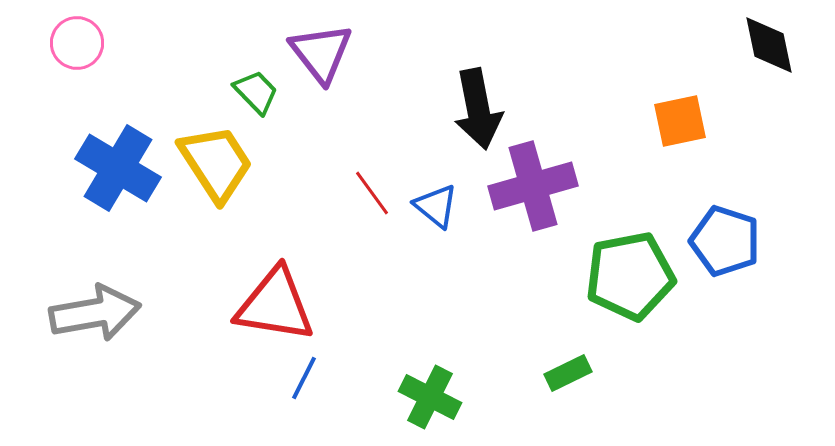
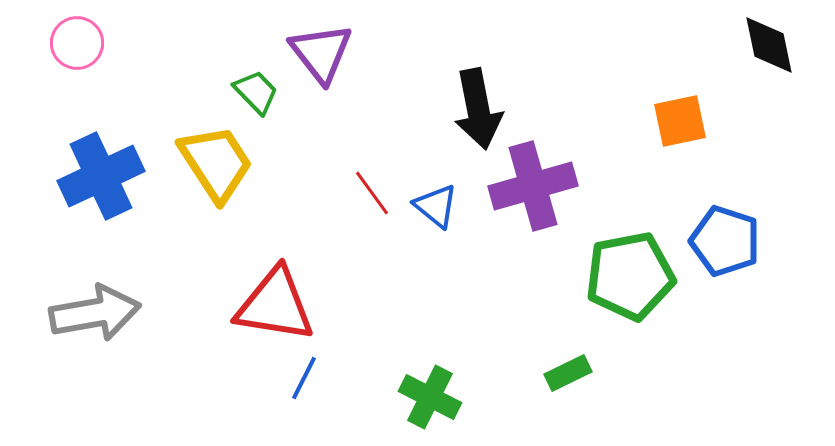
blue cross: moved 17 px left, 8 px down; rotated 34 degrees clockwise
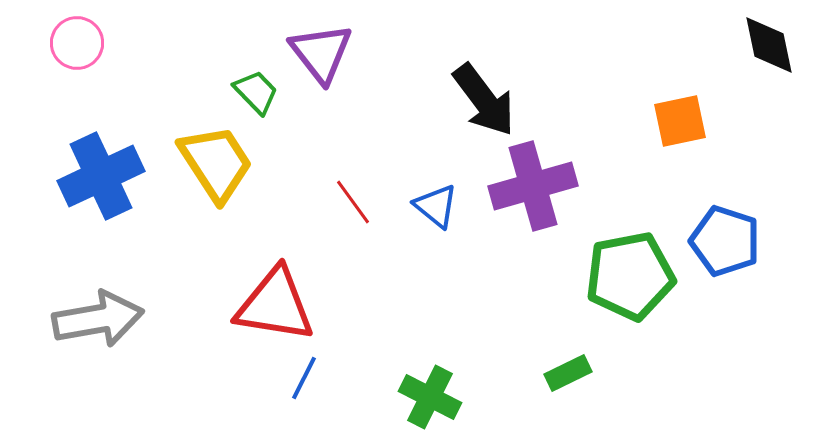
black arrow: moved 6 px right, 9 px up; rotated 26 degrees counterclockwise
red line: moved 19 px left, 9 px down
gray arrow: moved 3 px right, 6 px down
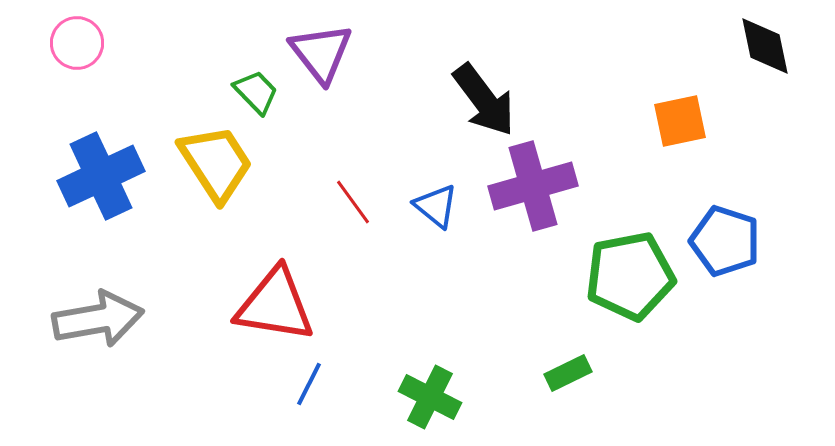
black diamond: moved 4 px left, 1 px down
blue line: moved 5 px right, 6 px down
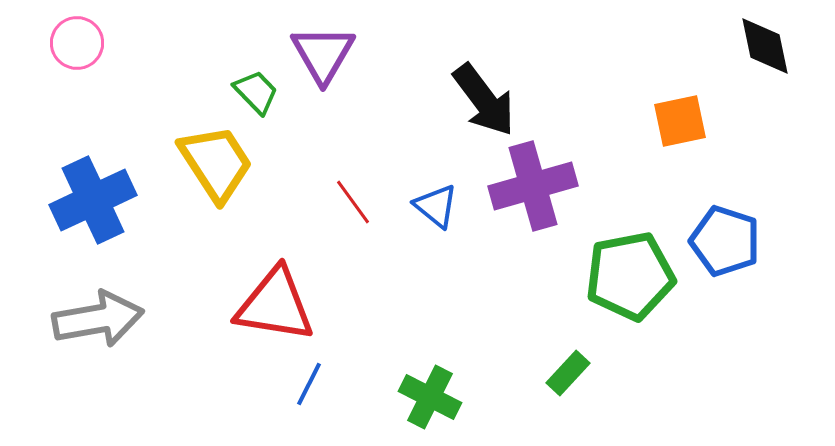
purple triangle: moved 2 px right, 1 px down; rotated 8 degrees clockwise
blue cross: moved 8 px left, 24 px down
green rectangle: rotated 21 degrees counterclockwise
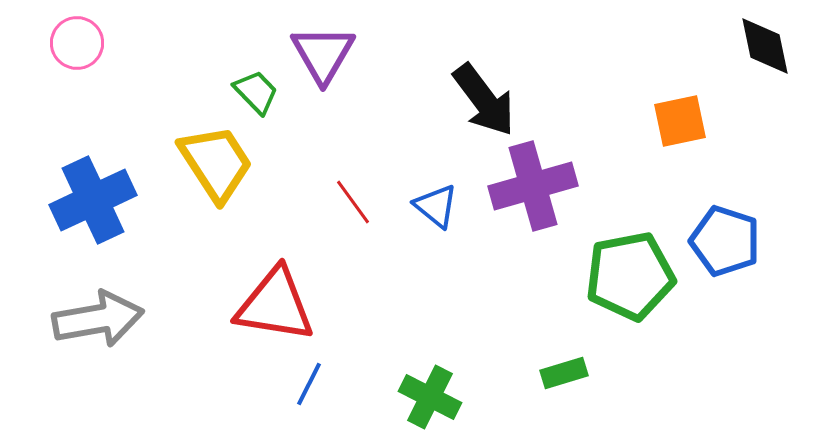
green rectangle: moved 4 px left; rotated 30 degrees clockwise
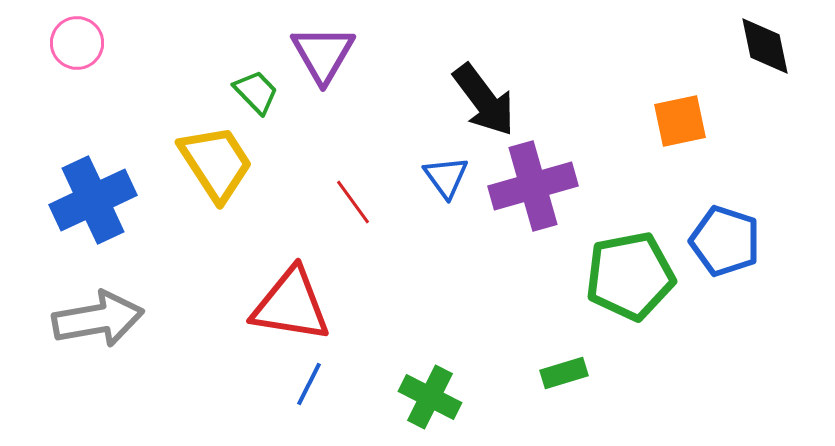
blue triangle: moved 10 px right, 29 px up; rotated 15 degrees clockwise
red triangle: moved 16 px right
